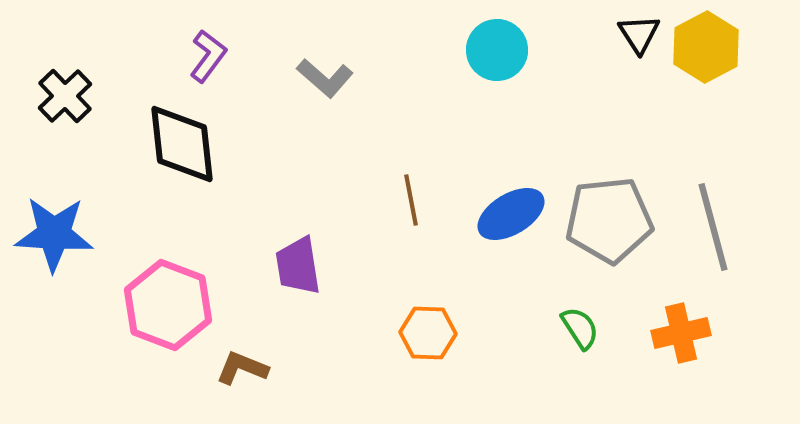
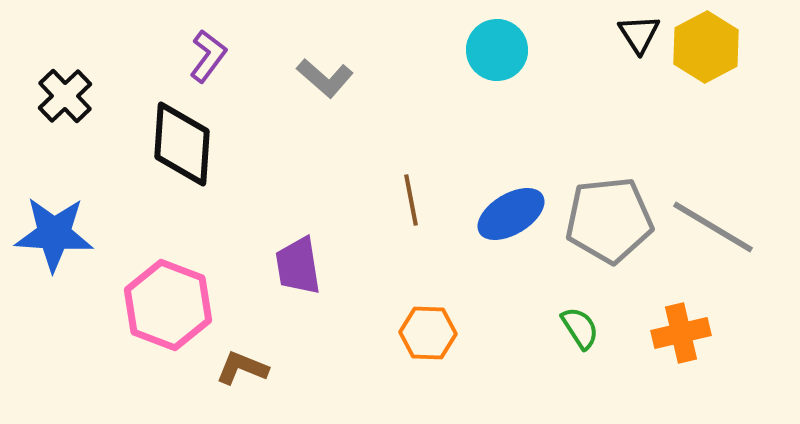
black diamond: rotated 10 degrees clockwise
gray line: rotated 44 degrees counterclockwise
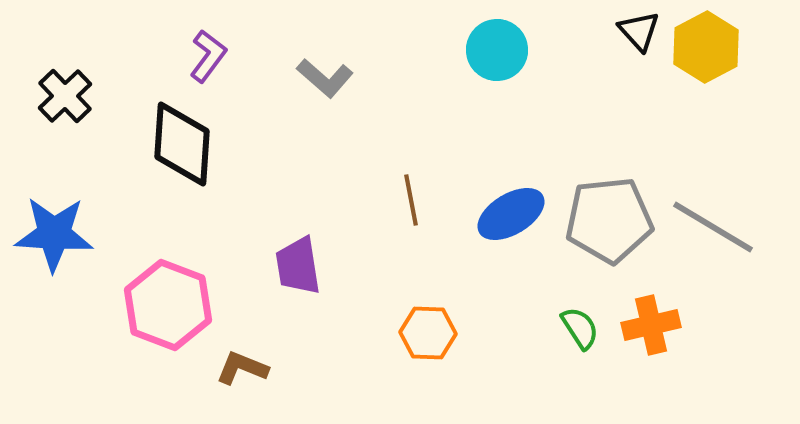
black triangle: moved 3 px up; rotated 9 degrees counterclockwise
orange cross: moved 30 px left, 8 px up
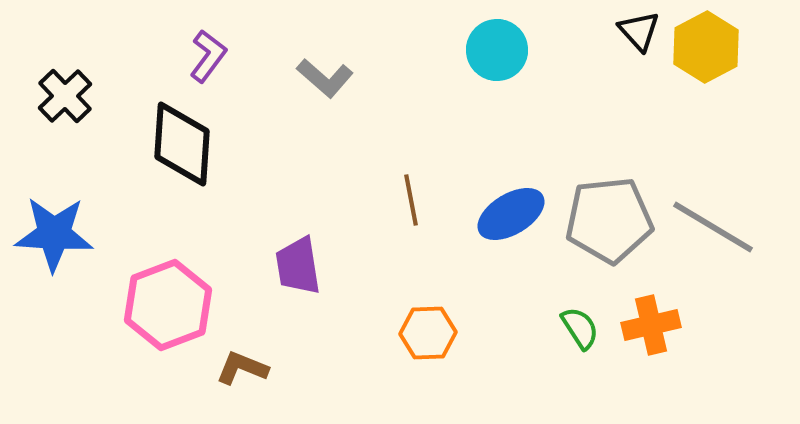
pink hexagon: rotated 18 degrees clockwise
orange hexagon: rotated 4 degrees counterclockwise
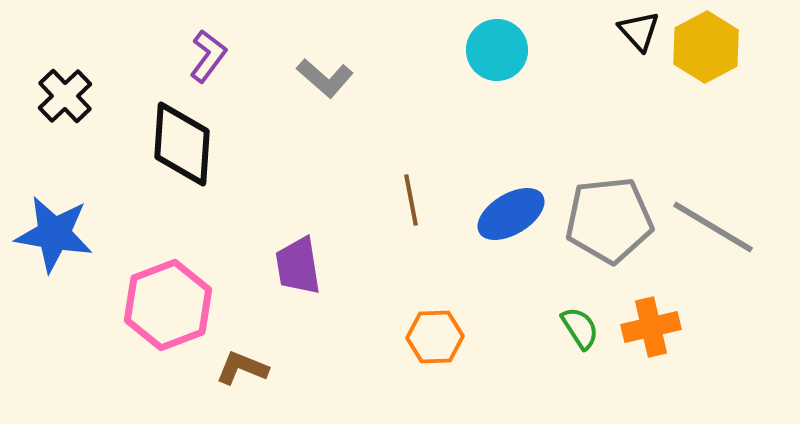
blue star: rotated 6 degrees clockwise
orange cross: moved 2 px down
orange hexagon: moved 7 px right, 4 px down
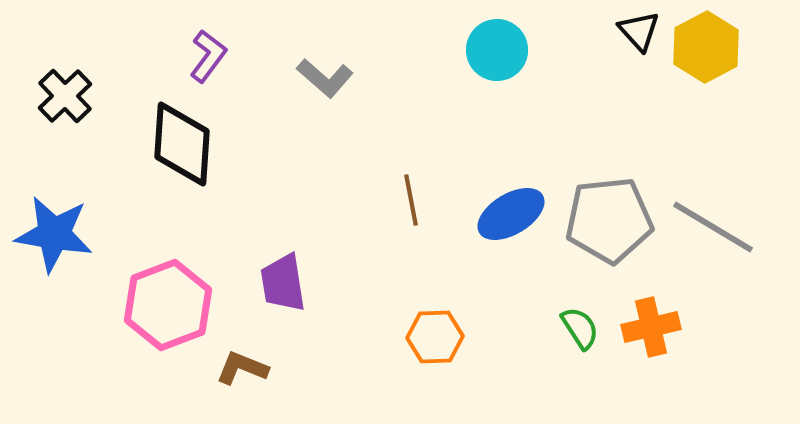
purple trapezoid: moved 15 px left, 17 px down
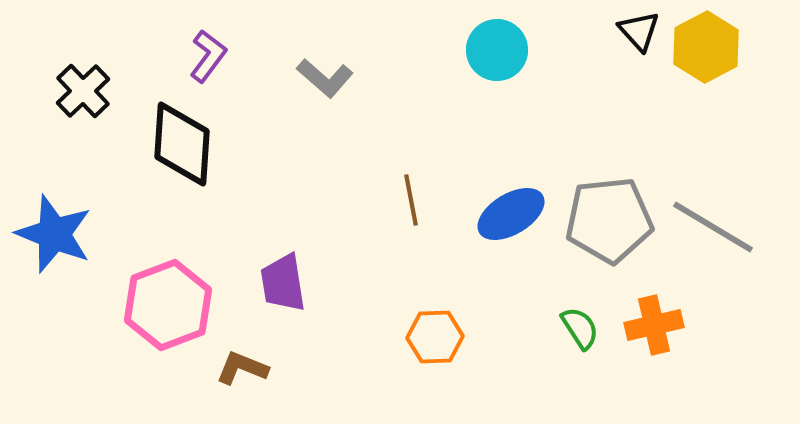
black cross: moved 18 px right, 5 px up
blue star: rotated 12 degrees clockwise
orange cross: moved 3 px right, 2 px up
